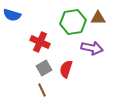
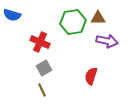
purple arrow: moved 15 px right, 7 px up
red semicircle: moved 25 px right, 7 px down
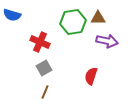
brown line: moved 3 px right, 2 px down; rotated 48 degrees clockwise
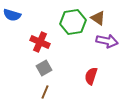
brown triangle: rotated 35 degrees clockwise
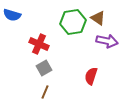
red cross: moved 1 px left, 2 px down
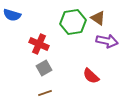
red semicircle: rotated 66 degrees counterclockwise
brown line: moved 1 px down; rotated 48 degrees clockwise
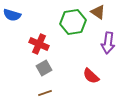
brown triangle: moved 6 px up
purple arrow: moved 1 px right, 2 px down; rotated 85 degrees clockwise
